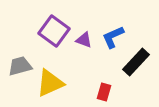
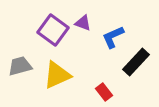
purple square: moved 1 px left, 1 px up
purple triangle: moved 1 px left, 17 px up
yellow triangle: moved 7 px right, 8 px up
red rectangle: rotated 54 degrees counterclockwise
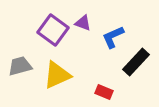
red rectangle: rotated 30 degrees counterclockwise
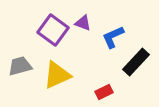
red rectangle: rotated 48 degrees counterclockwise
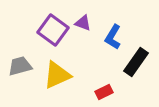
blue L-shape: rotated 35 degrees counterclockwise
black rectangle: rotated 8 degrees counterclockwise
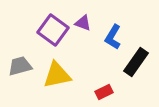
yellow triangle: rotated 12 degrees clockwise
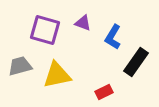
purple square: moved 8 px left; rotated 20 degrees counterclockwise
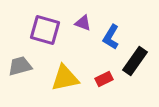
blue L-shape: moved 2 px left
black rectangle: moved 1 px left, 1 px up
yellow triangle: moved 8 px right, 3 px down
red rectangle: moved 13 px up
